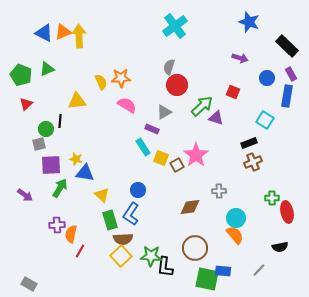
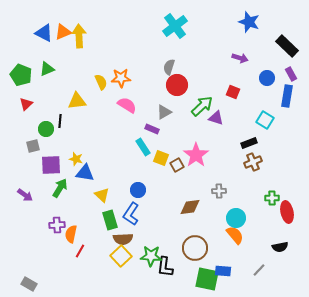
gray square at (39, 144): moved 6 px left, 2 px down
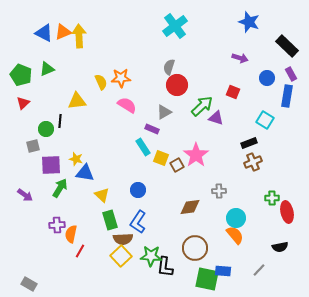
red triangle at (26, 104): moved 3 px left, 1 px up
blue L-shape at (131, 214): moved 7 px right, 8 px down
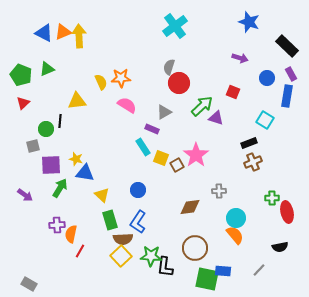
red circle at (177, 85): moved 2 px right, 2 px up
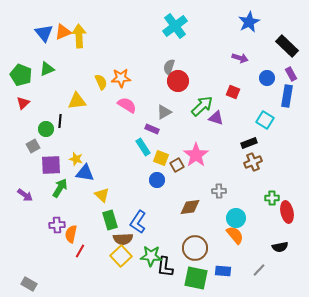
blue star at (249, 22): rotated 25 degrees clockwise
blue triangle at (44, 33): rotated 24 degrees clockwise
red circle at (179, 83): moved 1 px left, 2 px up
gray square at (33, 146): rotated 16 degrees counterclockwise
blue circle at (138, 190): moved 19 px right, 10 px up
green square at (207, 279): moved 11 px left, 1 px up
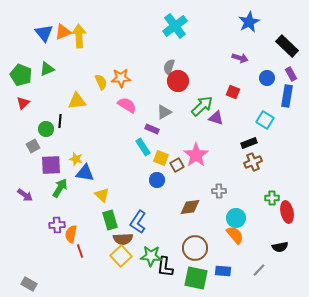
red line at (80, 251): rotated 48 degrees counterclockwise
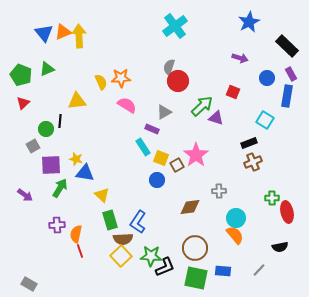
orange semicircle at (71, 234): moved 5 px right
black L-shape at (165, 267): rotated 120 degrees counterclockwise
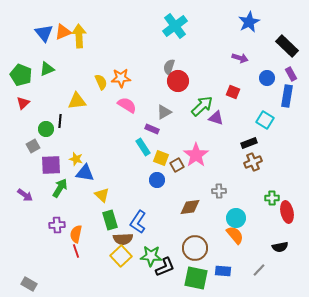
red line at (80, 251): moved 4 px left
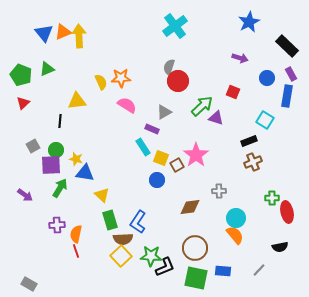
green circle at (46, 129): moved 10 px right, 21 px down
black rectangle at (249, 143): moved 2 px up
